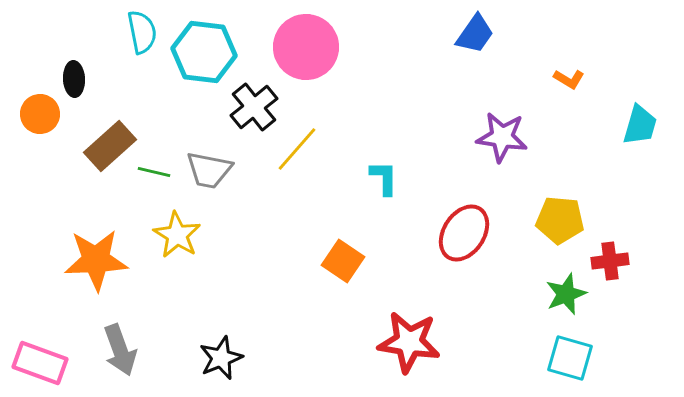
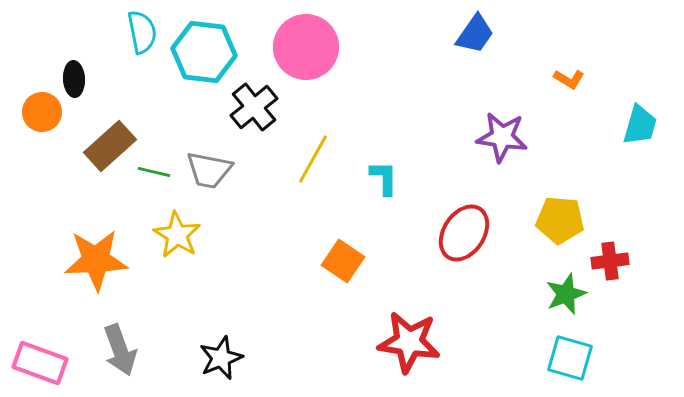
orange circle: moved 2 px right, 2 px up
yellow line: moved 16 px right, 10 px down; rotated 12 degrees counterclockwise
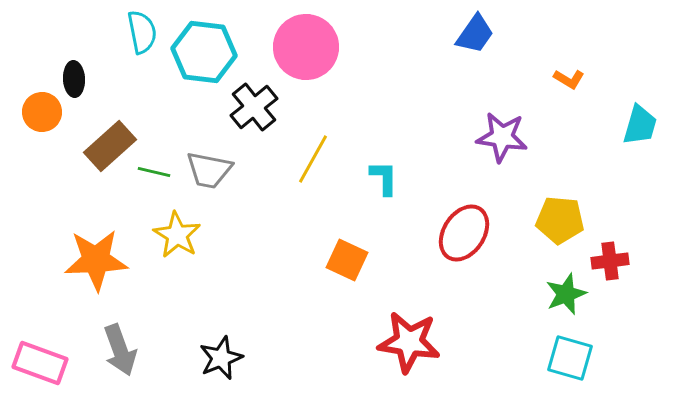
orange square: moved 4 px right, 1 px up; rotated 9 degrees counterclockwise
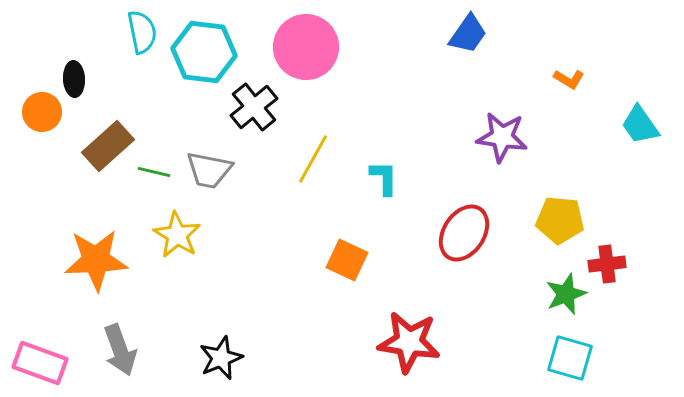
blue trapezoid: moved 7 px left
cyan trapezoid: rotated 129 degrees clockwise
brown rectangle: moved 2 px left
red cross: moved 3 px left, 3 px down
